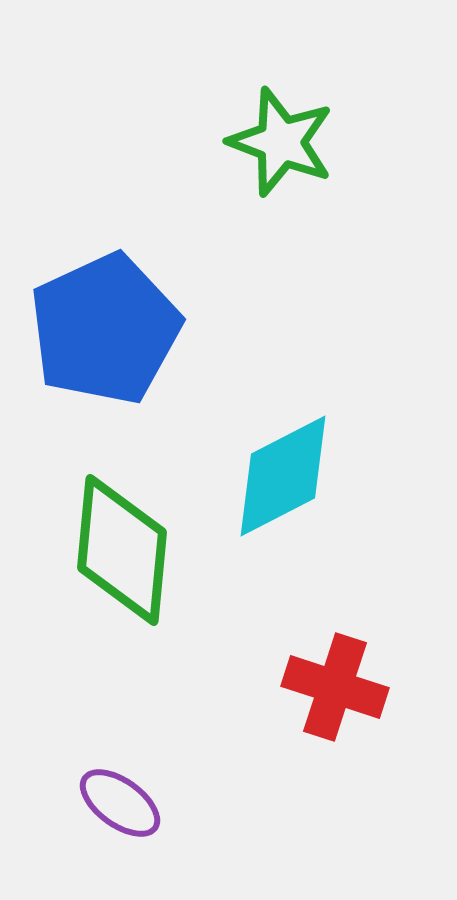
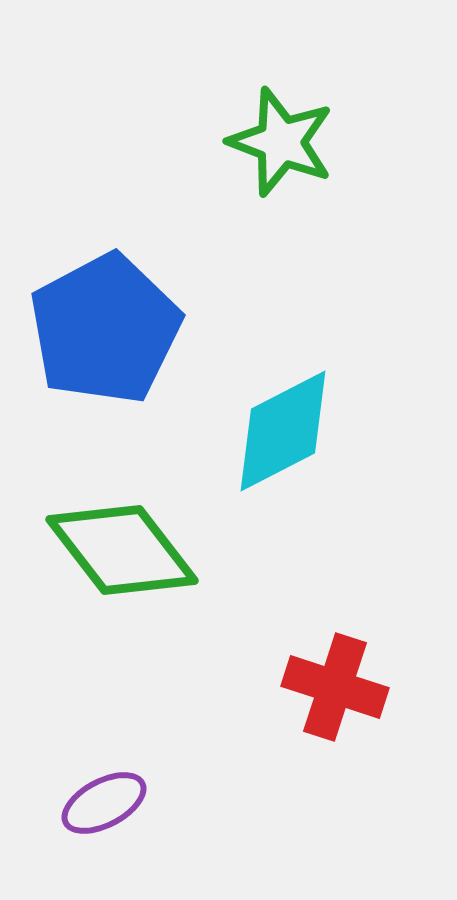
blue pentagon: rotated 3 degrees counterclockwise
cyan diamond: moved 45 px up
green diamond: rotated 43 degrees counterclockwise
purple ellipse: moved 16 px left; rotated 64 degrees counterclockwise
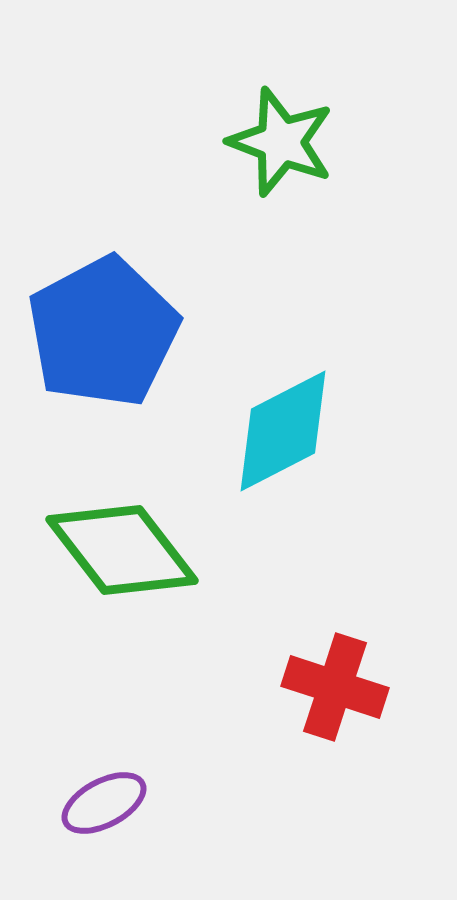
blue pentagon: moved 2 px left, 3 px down
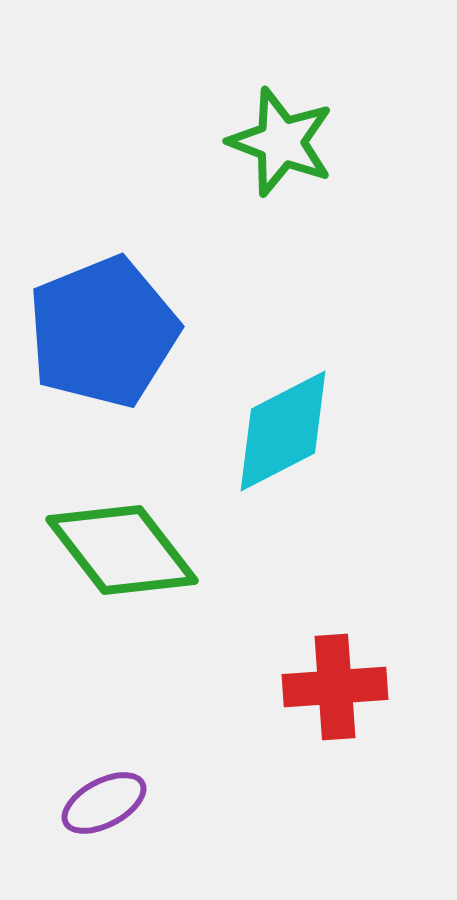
blue pentagon: rotated 6 degrees clockwise
red cross: rotated 22 degrees counterclockwise
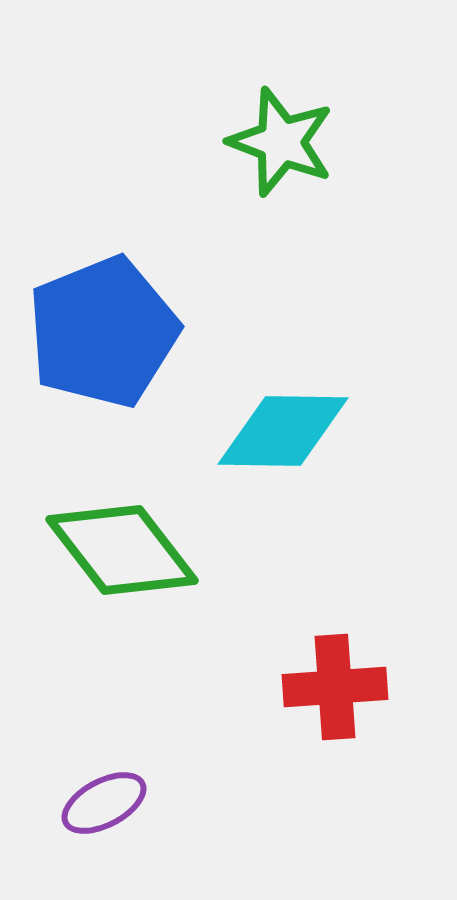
cyan diamond: rotated 28 degrees clockwise
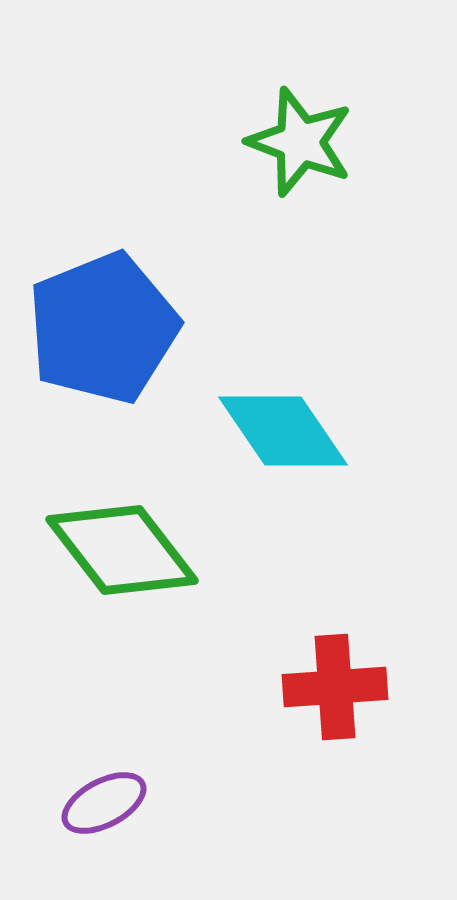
green star: moved 19 px right
blue pentagon: moved 4 px up
cyan diamond: rotated 55 degrees clockwise
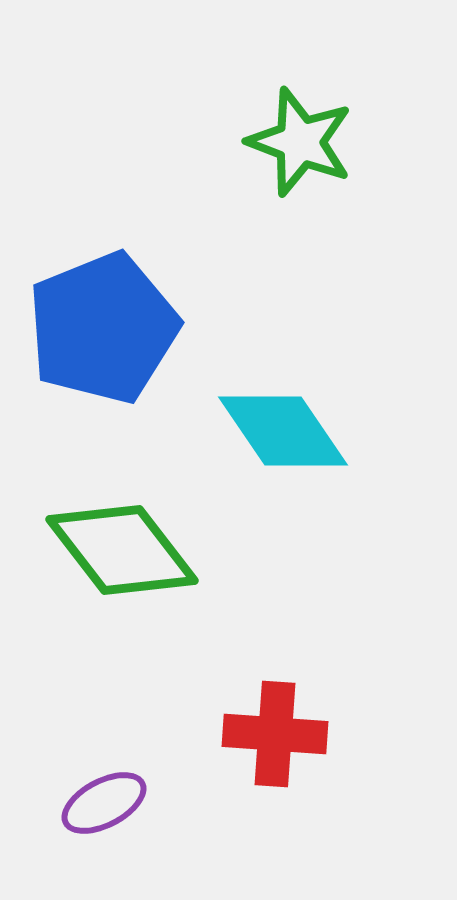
red cross: moved 60 px left, 47 px down; rotated 8 degrees clockwise
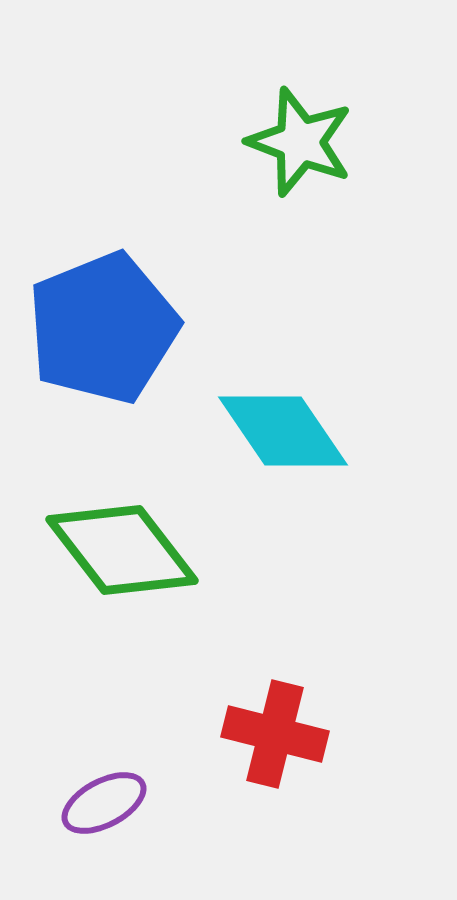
red cross: rotated 10 degrees clockwise
